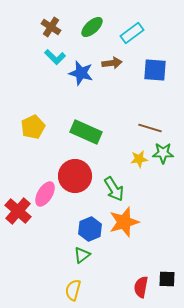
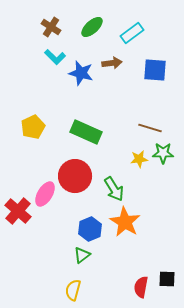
orange star: moved 1 px right; rotated 24 degrees counterclockwise
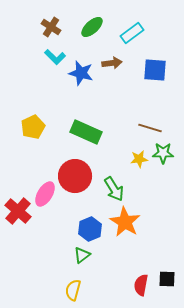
red semicircle: moved 2 px up
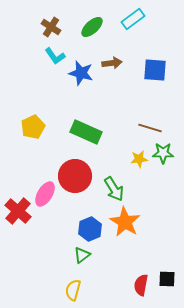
cyan rectangle: moved 1 px right, 14 px up
cyan L-shape: moved 1 px up; rotated 10 degrees clockwise
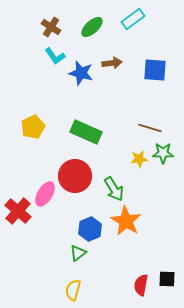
orange star: moved 1 px right, 1 px up
green triangle: moved 4 px left, 2 px up
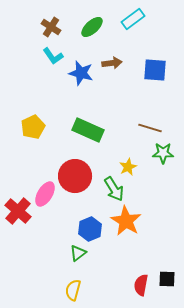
cyan L-shape: moved 2 px left
green rectangle: moved 2 px right, 2 px up
yellow star: moved 11 px left, 8 px down; rotated 18 degrees counterclockwise
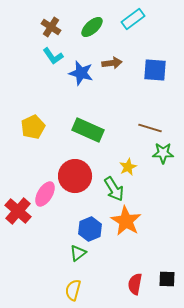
red semicircle: moved 6 px left, 1 px up
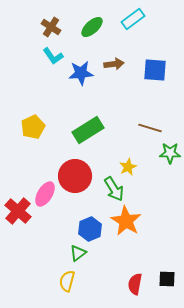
brown arrow: moved 2 px right, 1 px down
blue star: rotated 20 degrees counterclockwise
green rectangle: rotated 56 degrees counterclockwise
green star: moved 7 px right
yellow semicircle: moved 6 px left, 9 px up
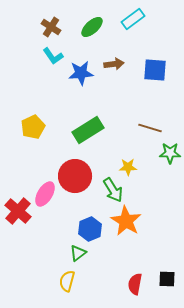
yellow star: rotated 24 degrees clockwise
green arrow: moved 1 px left, 1 px down
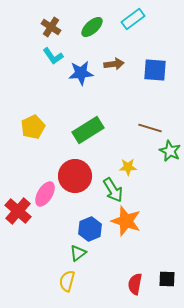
green star: moved 2 px up; rotated 25 degrees clockwise
orange star: rotated 12 degrees counterclockwise
